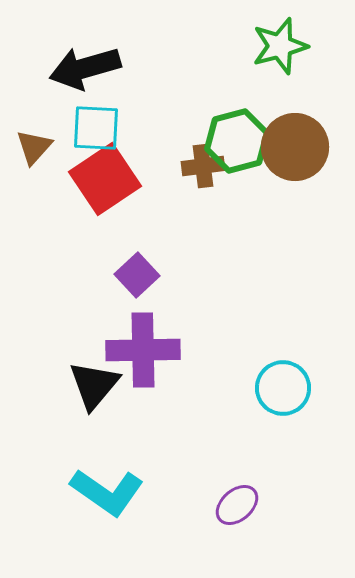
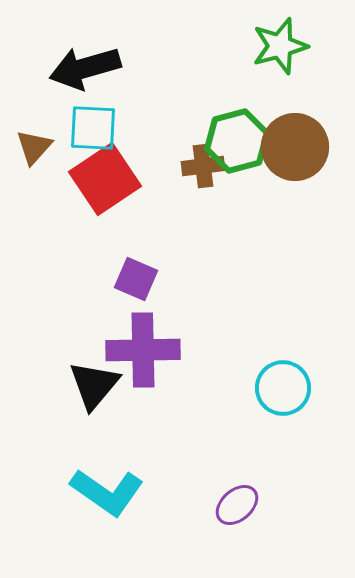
cyan square: moved 3 px left
purple square: moved 1 px left, 4 px down; rotated 24 degrees counterclockwise
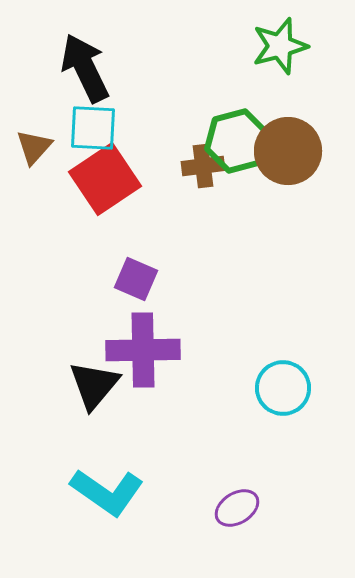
black arrow: rotated 80 degrees clockwise
brown circle: moved 7 px left, 4 px down
purple ellipse: moved 3 px down; rotated 9 degrees clockwise
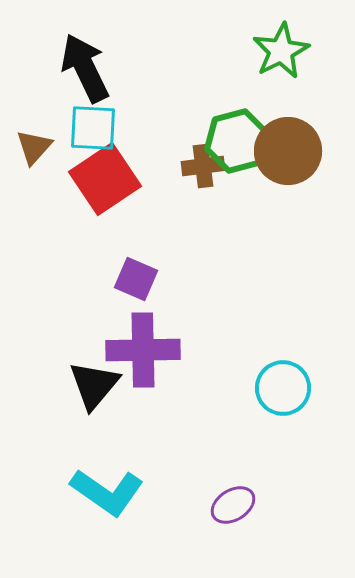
green star: moved 1 px right, 5 px down; rotated 12 degrees counterclockwise
purple ellipse: moved 4 px left, 3 px up
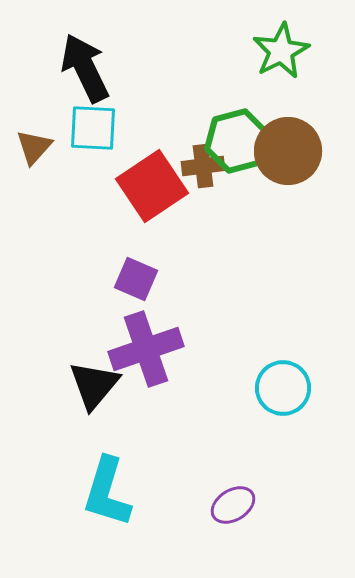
red square: moved 47 px right, 7 px down
purple cross: moved 3 px right, 1 px up; rotated 18 degrees counterclockwise
cyan L-shape: rotated 72 degrees clockwise
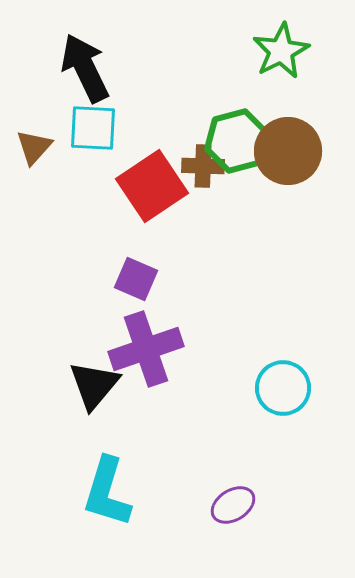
brown cross: rotated 9 degrees clockwise
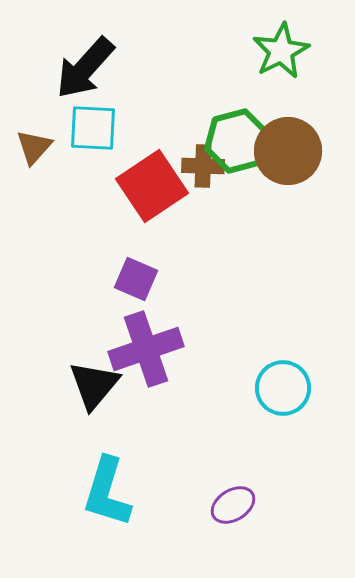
black arrow: rotated 112 degrees counterclockwise
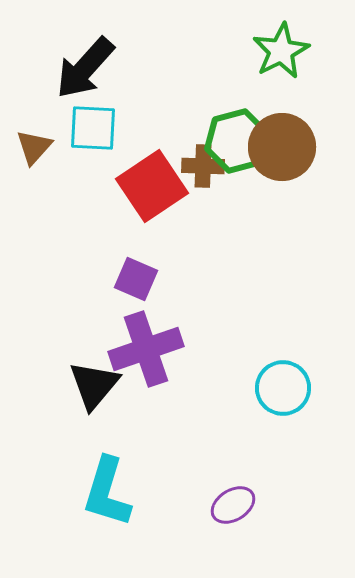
brown circle: moved 6 px left, 4 px up
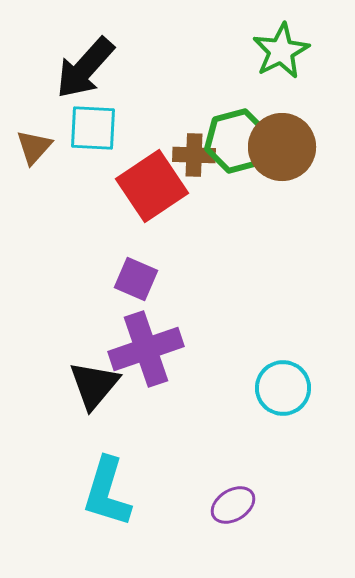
brown cross: moved 9 px left, 11 px up
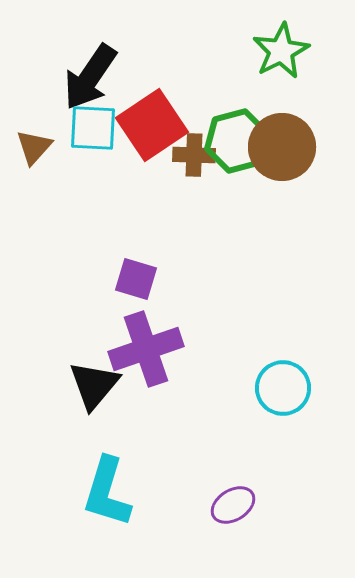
black arrow: moved 5 px right, 9 px down; rotated 8 degrees counterclockwise
red square: moved 61 px up
purple square: rotated 6 degrees counterclockwise
